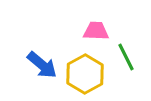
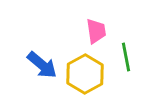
pink trapezoid: rotated 80 degrees clockwise
green line: rotated 16 degrees clockwise
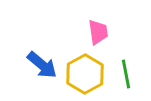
pink trapezoid: moved 2 px right, 1 px down
green line: moved 17 px down
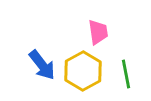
blue arrow: rotated 12 degrees clockwise
yellow hexagon: moved 2 px left, 3 px up
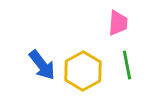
pink trapezoid: moved 20 px right, 9 px up; rotated 12 degrees clockwise
green line: moved 1 px right, 9 px up
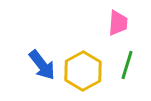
green line: rotated 28 degrees clockwise
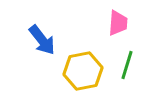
blue arrow: moved 25 px up
yellow hexagon: rotated 18 degrees clockwise
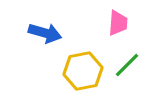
blue arrow: moved 3 px right, 7 px up; rotated 36 degrees counterclockwise
green line: rotated 28 degrees clockwise
